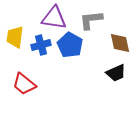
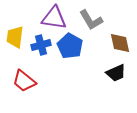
gray L-shape: rotated 115 degrees counterclockwise
blue pentagon: moved 1 px down
red trapezoid: moved 3 px up
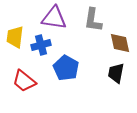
gray L-shape: moved 2 px right; rotated 40 degrees clockwise
blue pentagon: moved 4 px left, 22 px down
black trapezoid: rotated 125 degrees clockwise
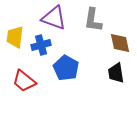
purple triangle: rotated 12 degrees clockwise
black trapezoid: rotated 20 degrees counterclockwise
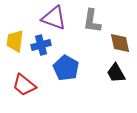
gray L-shape: moved 1 px left, 1 px down
yellow trapezoid: moved 4 px down
black trapezoid: rotated 20 degrees counterclockwise
red trapezoid: moved 4 px down
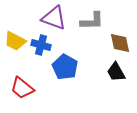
gray L-shape: rotated 100 degrees counterclockwise
yellow trapezoid: rotated 70 degrees counterclockwise
blue cross: rotated 30 degrees clockwise
blue pentagon: moved 1 px left, 1 px up
black trapezoid: moved 1 px up
red trapezoid: moved 2 px left, 3 px down
